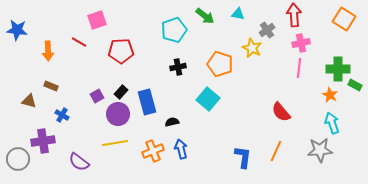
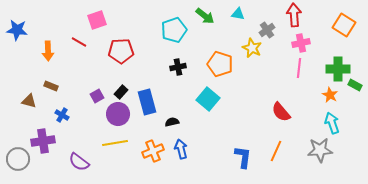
orange square: moved 6 px down
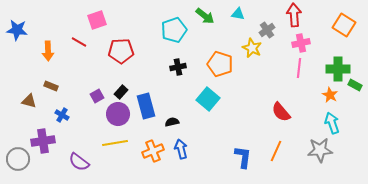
blue rectangle: moved 1 px left, 4 px down
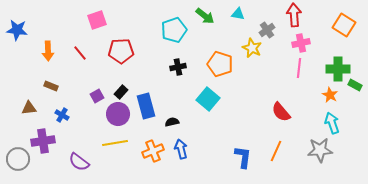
red line: moved 1 px right, 11 px down; rotated 21 degrees clockwise
brown triangle: moved 7 px down; rotated 21 degrees counterclockwise
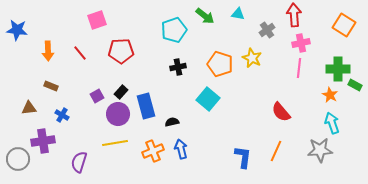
yellow star: moved 10 px down
purple semicircle: rotated 70 degrees clockwise
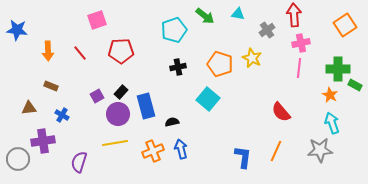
orange square: moved 1 px right; rotated 25 degrees clockwise
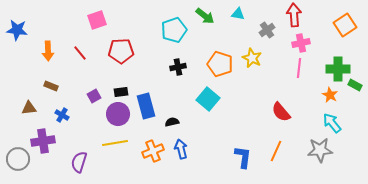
black rectangle: rotated 40 degrees clockwise
purple square: moved 3 px left
cyan arrow: rotated 20 degrees counterclockwise
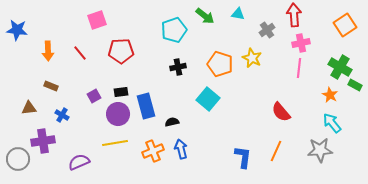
green cross: moved 2 px right, 2 px up; rotated 30 degrees clockwise
purple semicircle: rotated 50 degrees clockwise
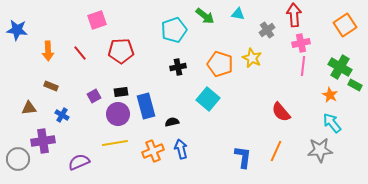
pink line: moved 4 px right, 2 px up
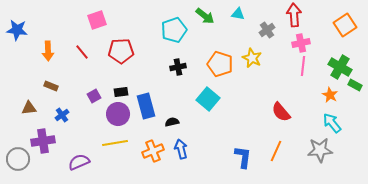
red line: moved 2 px right, 1 px up
blue cross: rotated 24 degrees clockwise
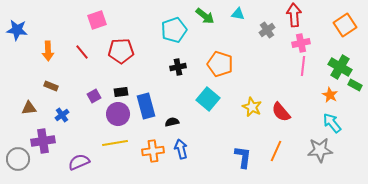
yellow star: moved 49 px down
orange cross: rotated 15 degrees clockwise
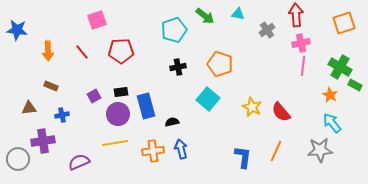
red arrow: moved 2 px right
orange square: moved 1 px left, 2 px up; rotated 15 degrees clockwise
blue cross: rotated 24 degrees clockwise
